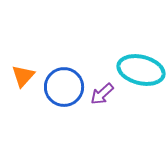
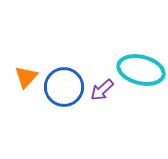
orange triangle: moved 3 px right, 1 px down
purple arrow: moved 4 px up
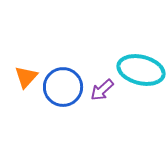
blue circle: moved 1 px left
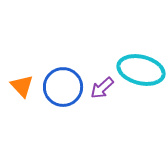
orange triangle: moved 4 px left, 9 px down; rotated 25 degrees counterclockwise
purple arrow: moved 2 px up
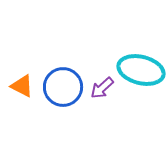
orange triangle: rotated 20 degrees counterclockwise
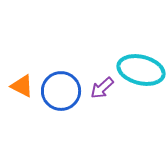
blue circle: moved 2 px left, 4 px down
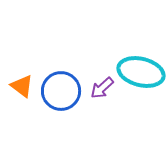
cyan ellipse: moved 2 px down
orange triangle: rotated 10 degrees clockwise
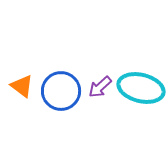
cyan ellipse: moved 16 px down
purple arrow: moved 2 px left, 1 px up
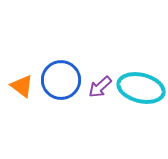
blue circle: moved 11 px up
